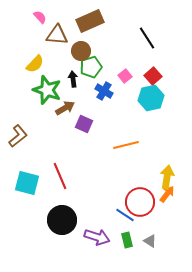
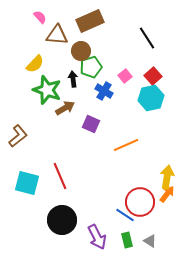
purple square: moved 7 px right
orange line: rotated 10 degrees counterclockwise
purple arrow: rotated 45 degrees clockwise
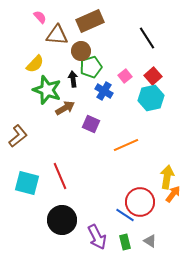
orange arrow: moved 6 px right
green rectangle: moved 2 px left, 2 px down
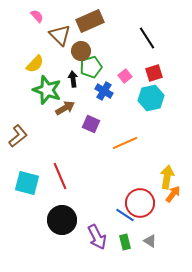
pink semicircle: moved 3 px left, 1 px up
brown triangle: moved 3 px right; rotated 40 degrees clockwise
red square: moved 1 px right, 3 px up; rotated 24 degrees clockwise
orange line: moved 1 px left, 2 px up
red circle: moved 1 px down
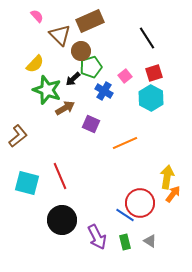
black arrow: rotated 126 degrees counterclockwise
cyan hexagon: rotated 20 degrees counterclockwise
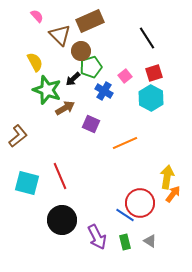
yellow semicircle: moved 2 px up; rotated 72 degrees counterclockwise
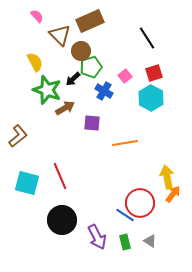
purple square: moved 1 px right, 1 px up; rotated 18 degrees counterclockwise
orange line: rotated 15 degrees clockwise
yellow arrow: rotated 20 degrees counterclockwise
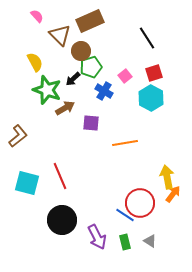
purple square: moved 1 px left
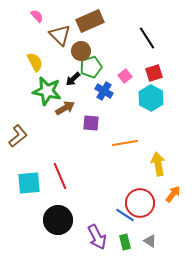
green star: moved 1 px down; rotated 8 degrees counterclockwise
yellow arrow: moved 9 px left, 13 px up
cyan square: moved 2 px right; rotated 20 degrees counterclockwise
black circle: moved 4 px left
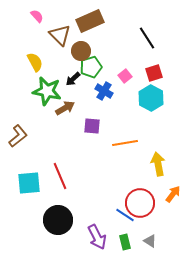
purple square: moved 1 px right, 3 px down
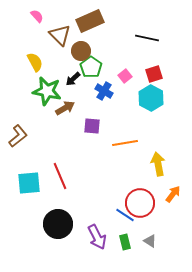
black line: rotated 45 degrees counterclockwise
green pentagon: rotated 20 degrees counterclockwise
red square: moved 1 px down
black circle: moved 4 px down
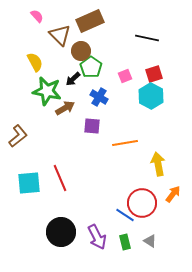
pink square: rotated 16 degrees clockwise
blue cross: moved 5 px left, 6 px down
cyan hexagon: moved 2 px up
red line: moved 2 px down
red circle: moved 2 px right
black circle: moved 3 px right, 8 px down
